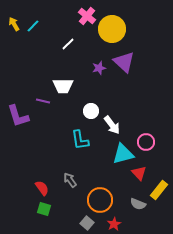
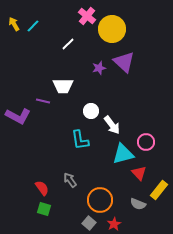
purple L-shape: rotated 45 degrees counterclockwise
gray square: moved 2 px right
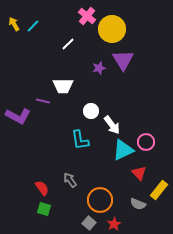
purple triangle: moved 1 px left, 2 px up; rotated 15 degrees clockwise
cyan triangle: moved 4 px up; rotated 10 degrees counterclockwise
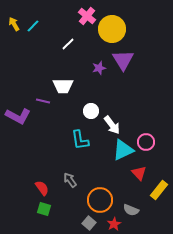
gray semicircle: moved 7 px left, 6 px down
